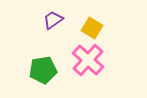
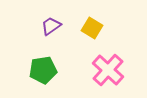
purple trapezoid: moved 2 px left, 6 px down
pink cross: moved 20 px right, 10 px down
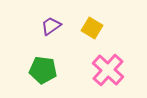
green pentagon: rotated 16 degrees clockwise
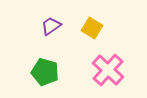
green pentagon: moved 2 px right, 2 px down; rotated 8 degrees clockwise
